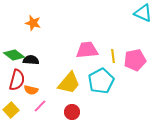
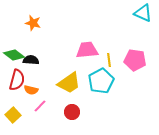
yellow line: moved 4 px left, 4 px down
pink pentagon: rotated 20 degrees clockwise
yellow trapezoid: rotated 15 degrees clockwise
yellow square: moved 2 px right, 5 px down
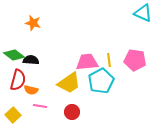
pink trapezoid: moved 12 px down
red semicircle: moved 1 px right
pink line: rotated 56 degrees clockwise
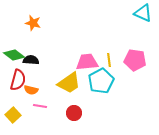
red circle: moved 2 px right, 1 px down
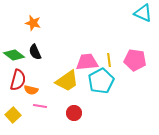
black semicircle: moved 4 px right, 8 px up; rotated 119 degrees counterclockwise
yellow trapezoid: moved 2 px left, 2 px up
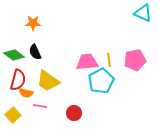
orange star: rotated 14 degrees counterclockwise
pink pentagon: rotated 20 degrees counterclockwise
yellow trapezoid: moved 19 px left; rotated 70 degrees clockwise
orange semicircle: moved 5 px left, 3 px down
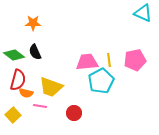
yellow trapezoid: moved 3 px right, 6 px down; rotated 15 degrees counterclockwise
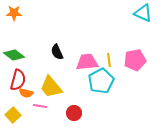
orange star: moved 19 px left, 10 px up
black semicircle: moved 22 px right
yellow trapezoid: rotated 30 degrees clockwise
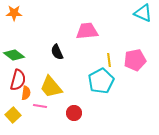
pink trapezoid: moved 31 px up
orange semicircle: rotated 96 degrees counterclockwise
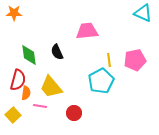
green diamond: moved 15 px right; rotated 45 degrees clockwise
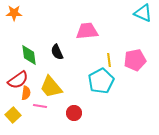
red semicircle: rotated 40 degrees clockwise
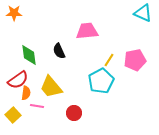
black semicircle: moved 2 px right, 1 px up
yellow line: rotated 40 degrees clockwise
pink line: moved 3 px left
